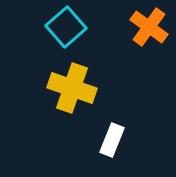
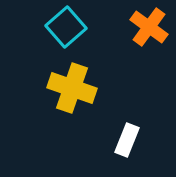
white rectangle: moved 15 px right
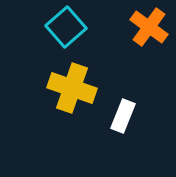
white rectangle: moved 4 px left, 24 px up
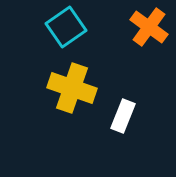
cyan square: rotated 6 degrees clockwise
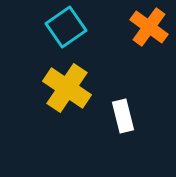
yellow cross: moved 5 px left; rotated 15 degrees clockwise
white rectangle: rotated 36 degrees counterclockwise
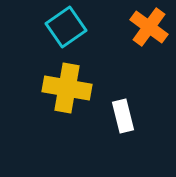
yellow cross: rotated 24 degrees counterclockwise
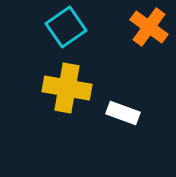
white rectangle: moved 3 px up; rotated 56 degrees counterclockwise
